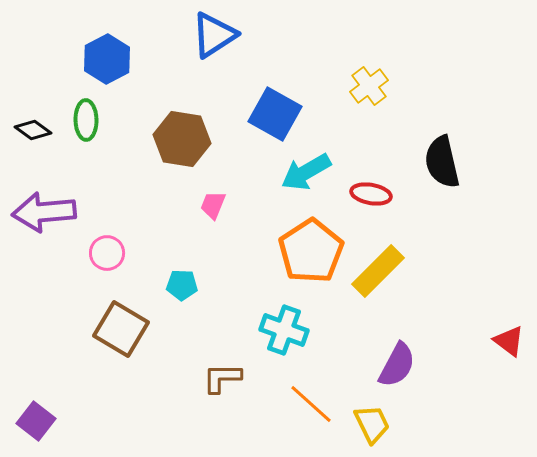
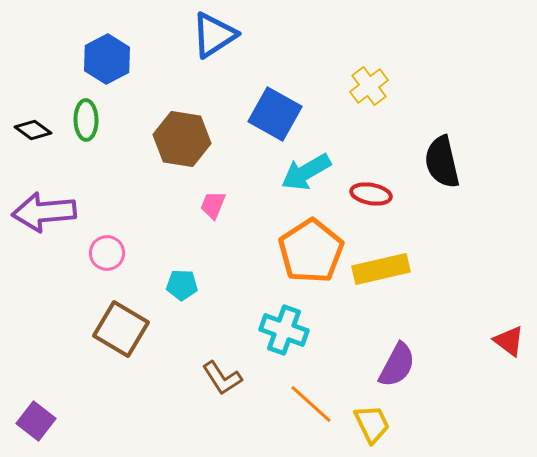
yellow rectangle: moved 3 px right, 2 px up; rotated 32 degrees clockwise
brown L-shape: rotated 123 degrees counterclockwise
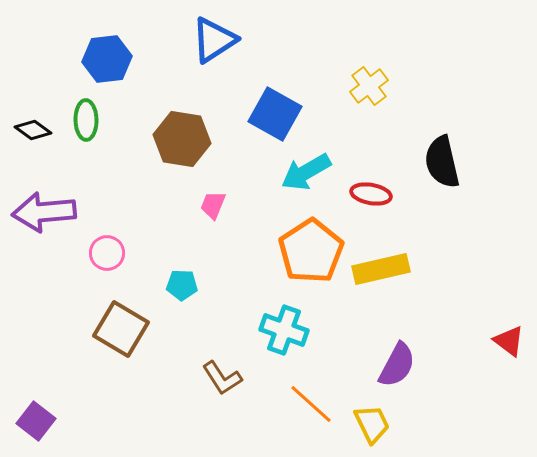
blue triangle: moved 5 px down
blue hexagon: rotated 21 degrees clockwise
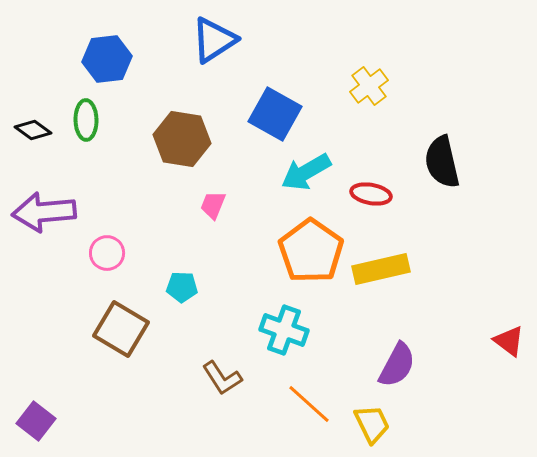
orange pentagon: rotated 4 degrees counterclockwise
cyan pentagon: moved 2 px down
orange line: moved 2 px left
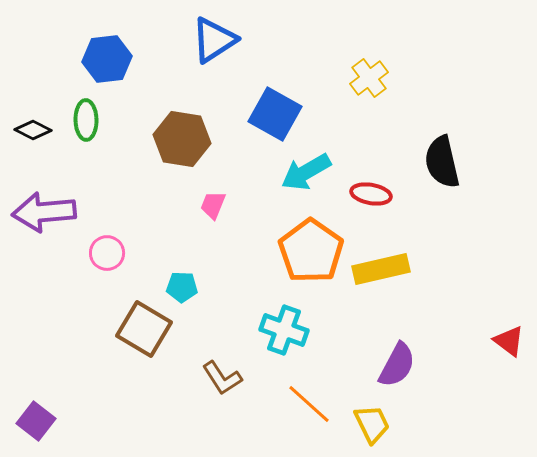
yellow cross: moved 8 px up
black diamond: rotated 9 degrees counterclockwise
brown square: moved 23 px right
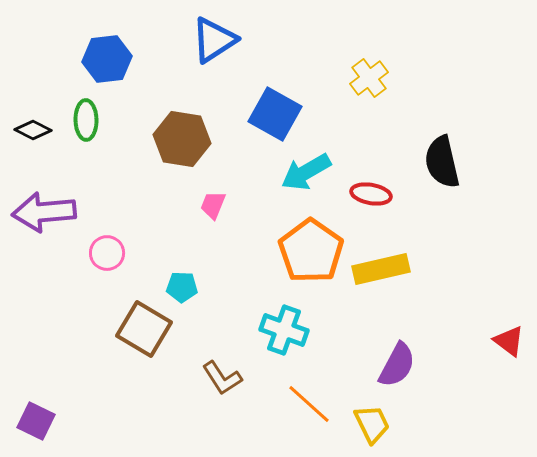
purple square: rotated 12 degrees counterclockwise
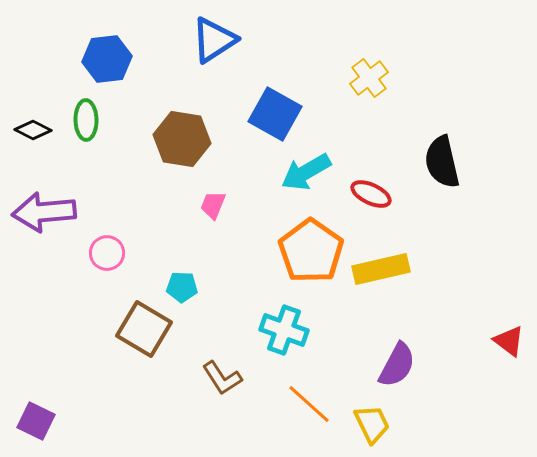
red ellipse: rotated 15 degrees clockwise
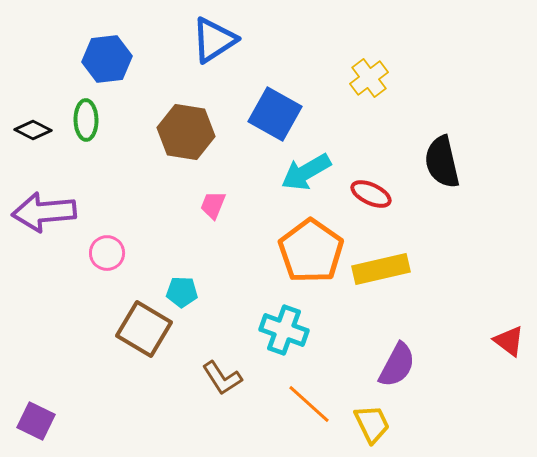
brown hexagon: moved 4 px right, 7 px up
cyan pentagon: moved 5 px down
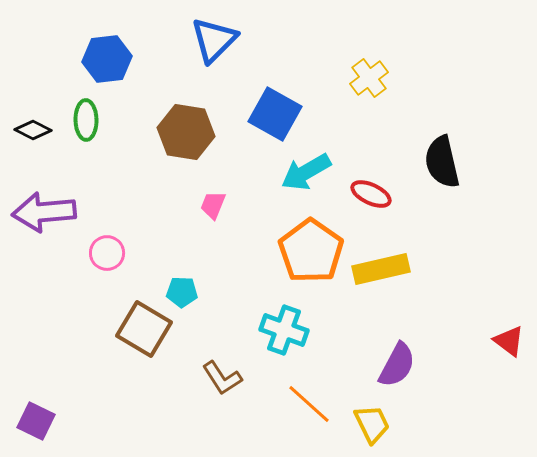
blue triangle: rotated 12 degrees counterclockwise
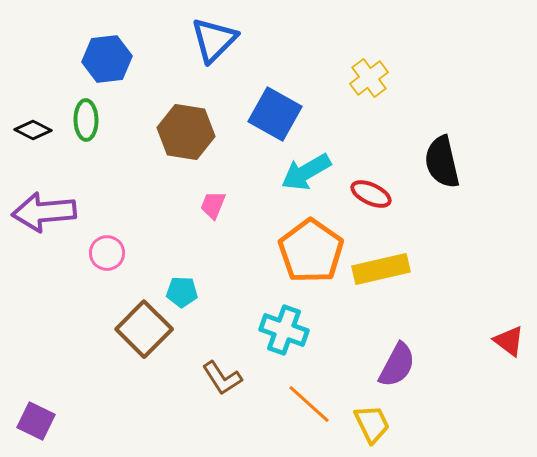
brown square: rotated 14 degrees clockwise
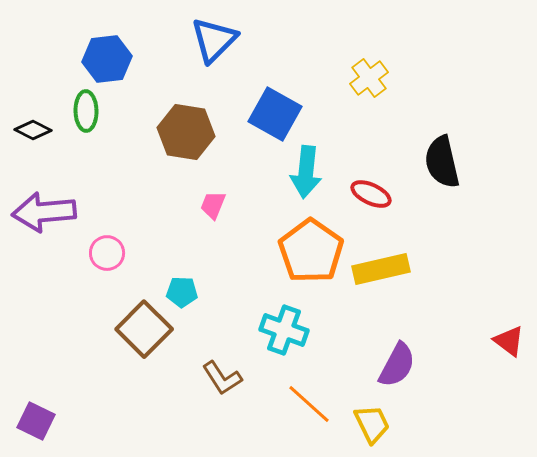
green ellipse: moved 9 px up
cyan arrow: rotated 54 degrees counterclockwise
